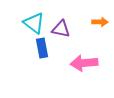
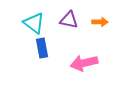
purple triangle: moved 8 px right, 9 px up
pink arrow: rotated 8 degrees counterclockwise
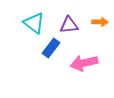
purple triangle: moved 5 px down; rotated 18 degrees counterclockwise
blue rectangle: moved 9 px right; rotated 48 degrees clockwise
